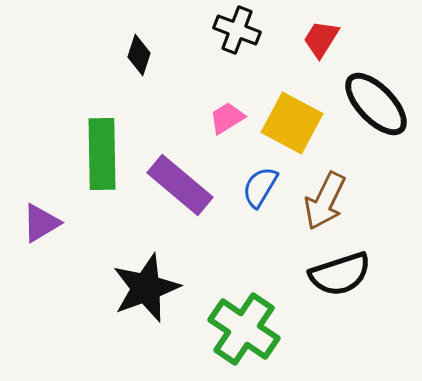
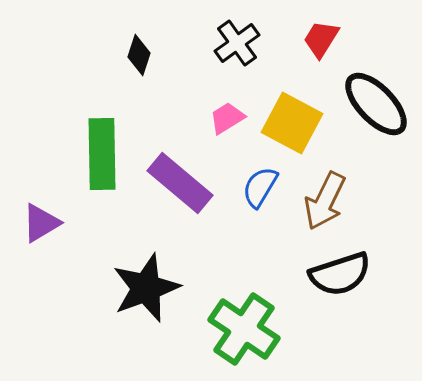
black cross: moved 13 px down; rotated 33 degrees clockwise
purple rectangle: moved 2 px up
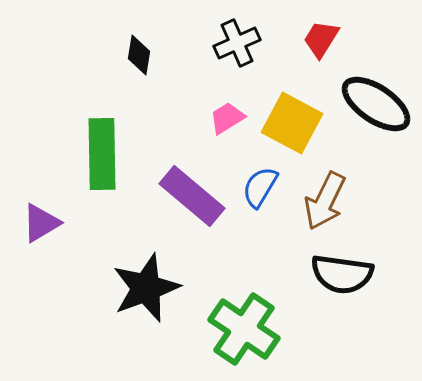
black cross: rotated 12 degrees clockwise
black diamond: rotated 9 degrees counterclockwise
black ellipse: rotated 12 degrees counterclockwise
purple rectangle: moved 12 px right, 13 px down
black semicircle: moved 2 px right; rotated 26 degrees clockwise
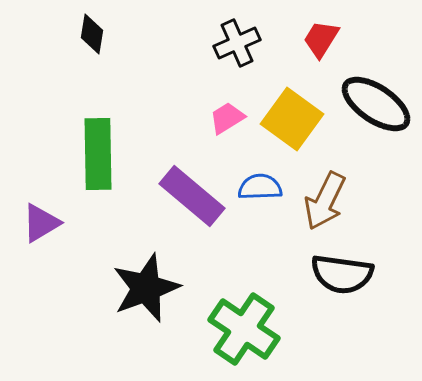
black diamond: moved 47 px left, 21 px up
yellow square: moved 4 px up; rotated 8 degrees clockwise
green rectangle: moved 4 px left
blue semicircle: rotated 57 degrees clockwise
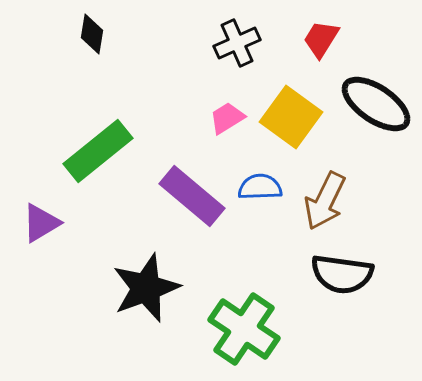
yellow square: moved 1 px left, 2 px up
green rectangle: moved 3 px up; rotated 52 degrees clockwise
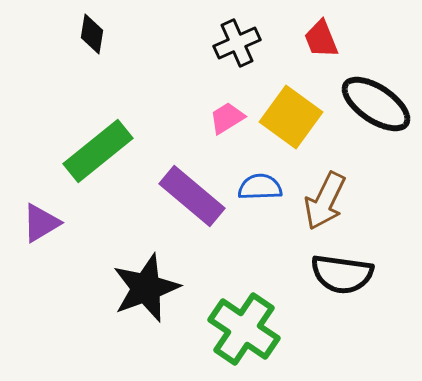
red trapezoid: rotated 54 degrees counterclockwise
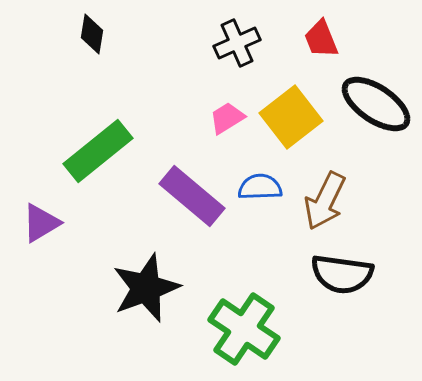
yellow square: rotated 16 degrees clockwise
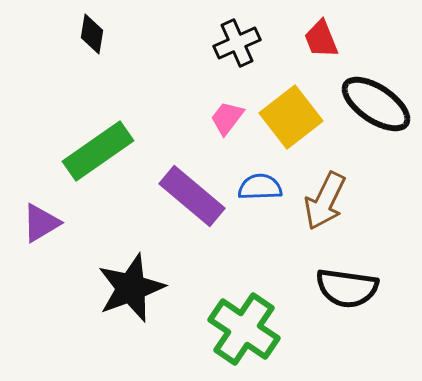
pink trapezoid: rotated 21 degrees counterclockwise
green rectangle: rotated 4 degrees clockwise
black semicircle: moved 5 px right, 14 px down
black star: moved 15 px left
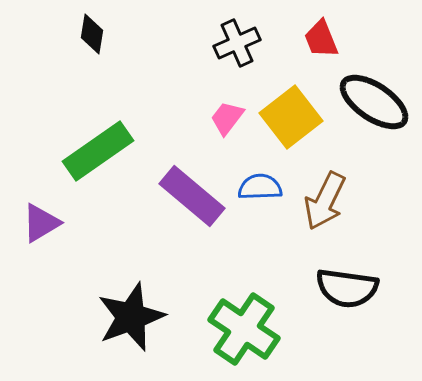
black ellipse: moved 2 px left, 2 px up
black star: moved 29 px down
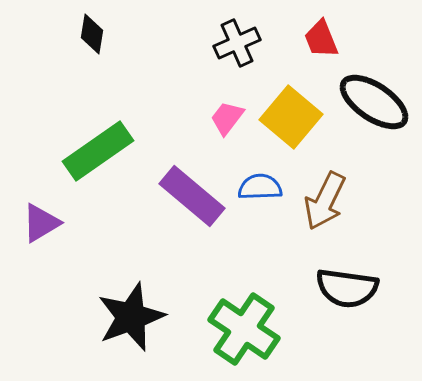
yellow square: rotated 12 degrees counterclockwise
